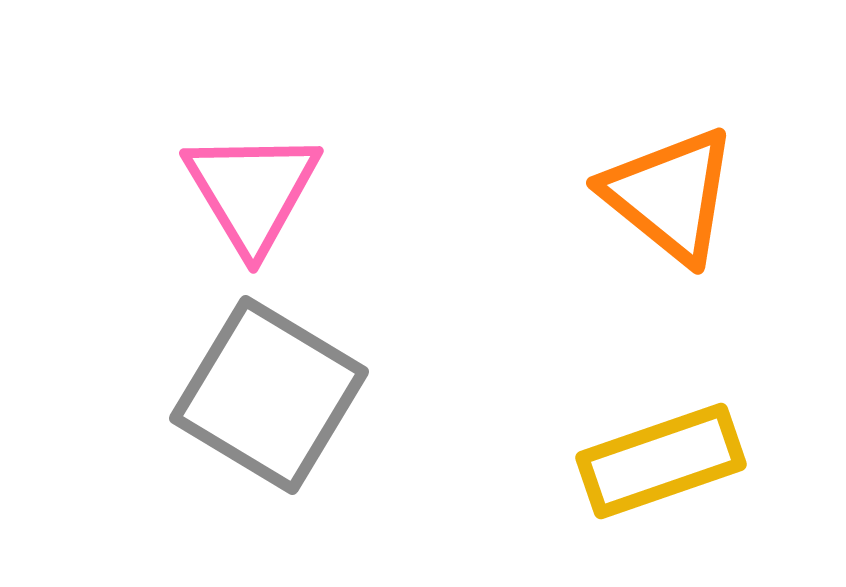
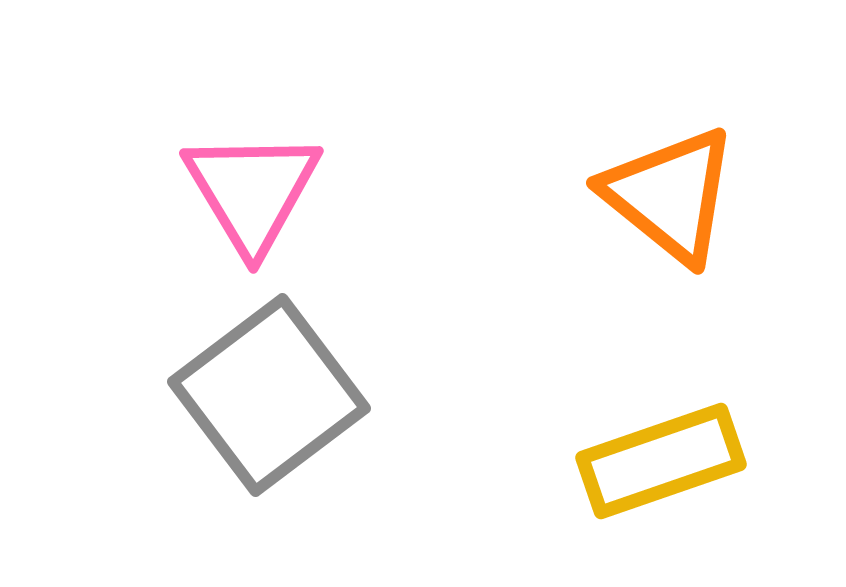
gray square: rotated 22 degrees clockwise
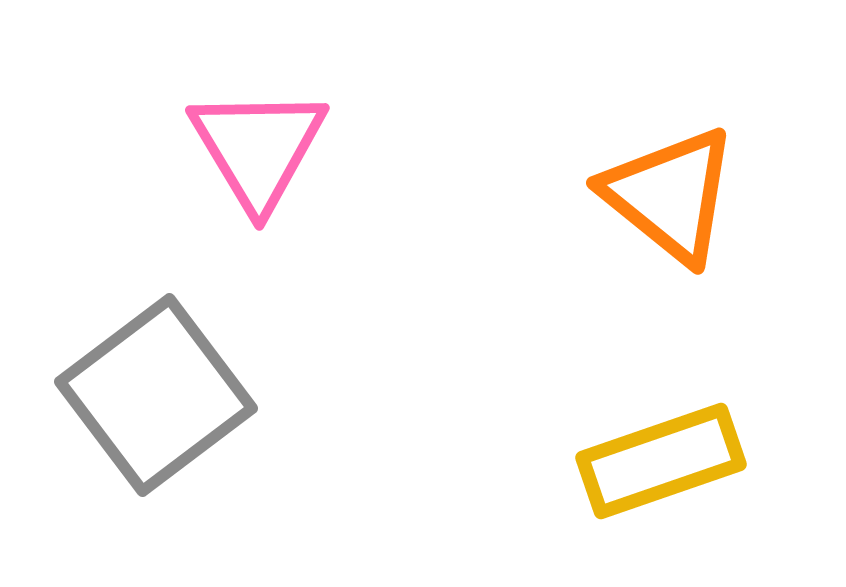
pink triangle: moved 6 px right, 43 px up
gray square: moved 113 px left
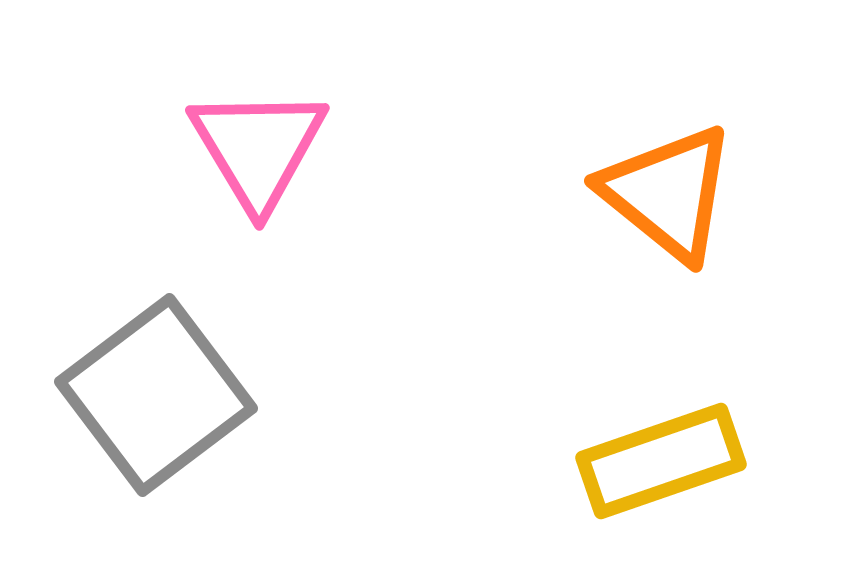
orange triangle: moved 2 px left, 2 px up
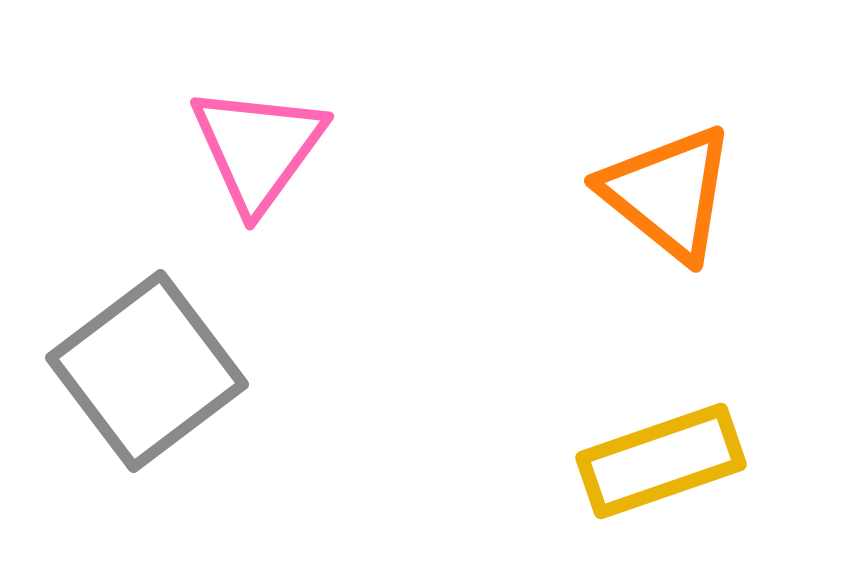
pink triangle: rotated 7 degrees clockwise
gray square: moved 9 px left, 24 px up
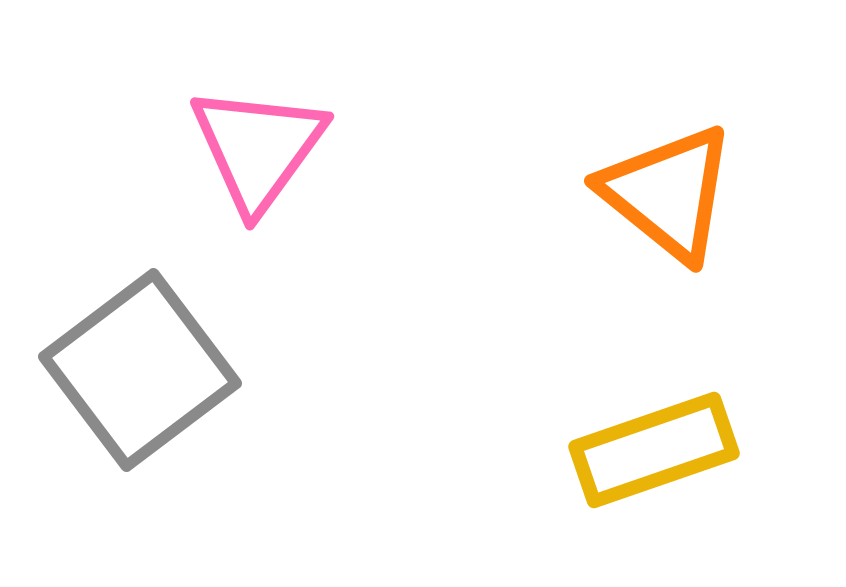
gray square: moved 7 px left, 1 px up
yellow rectangle: moved 7 px left, 11 px up
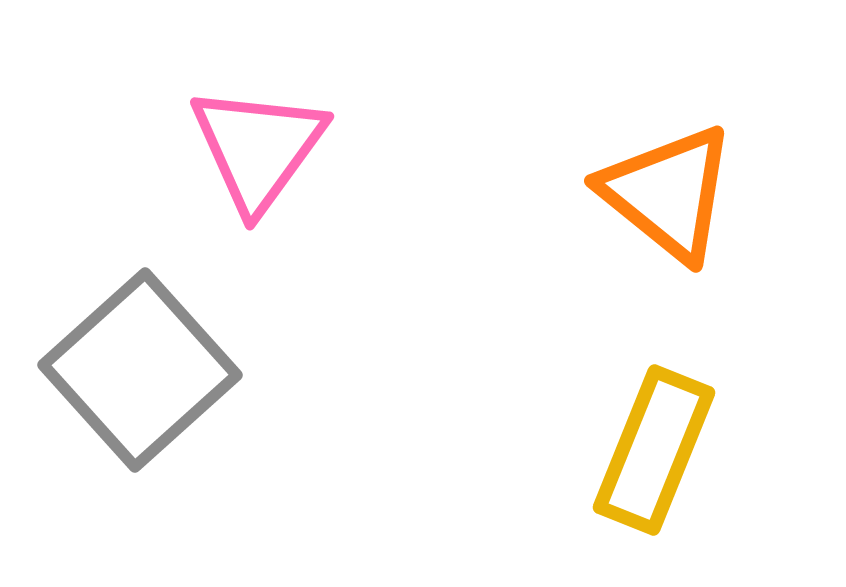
gray square: rotated 5 degrees counterclockwise
yellow rectangle: rotated 49 degrees counterclockwise
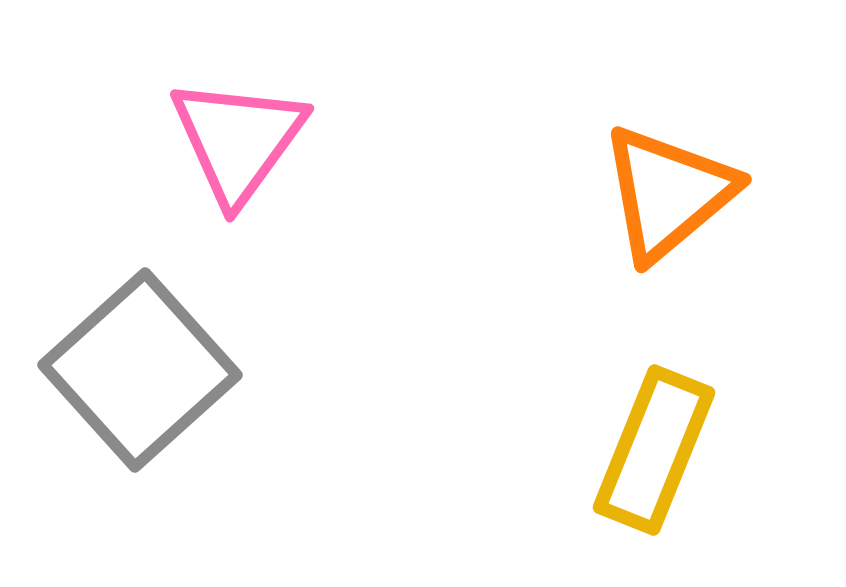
pink triangle: moved 20 px left, 8 px up
orange triangle: rotated 41 degrees clockwise
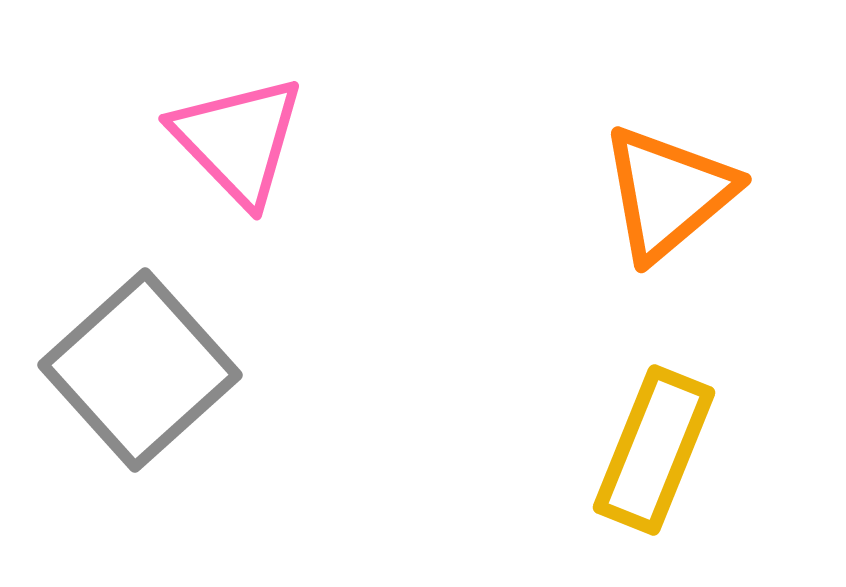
pink triangle: rotated 20 degrees counterclockwise
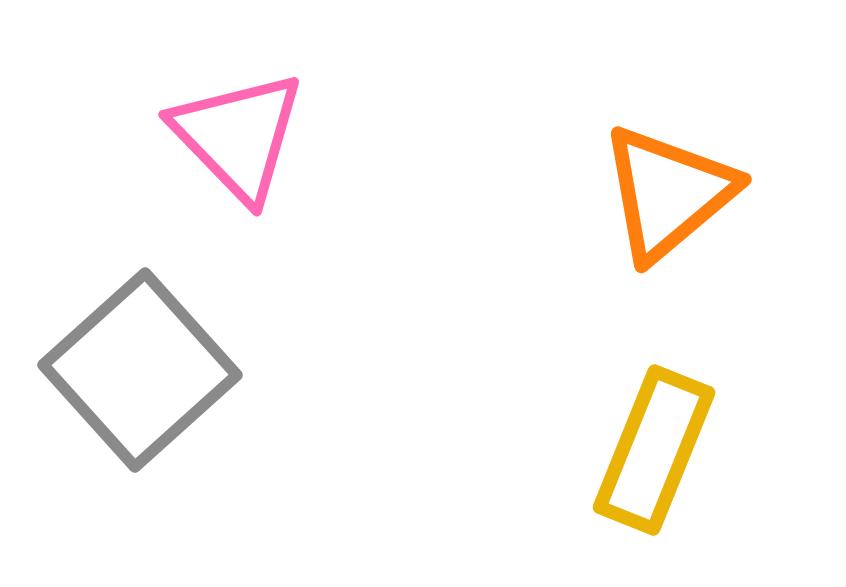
pink triangle: moved 4 px up
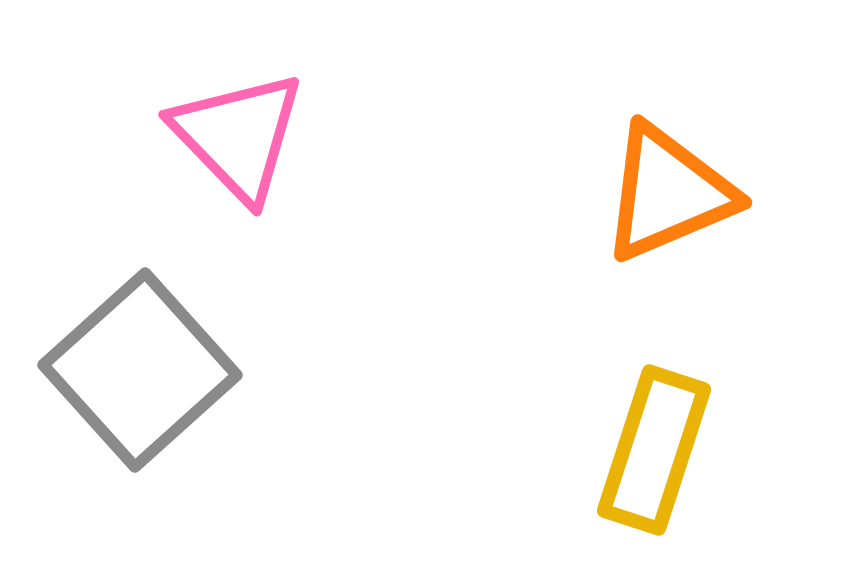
orange triangle: rotated 17 degrees clockwise
yellow rectangle: rotated 4 degrees counterclockwise
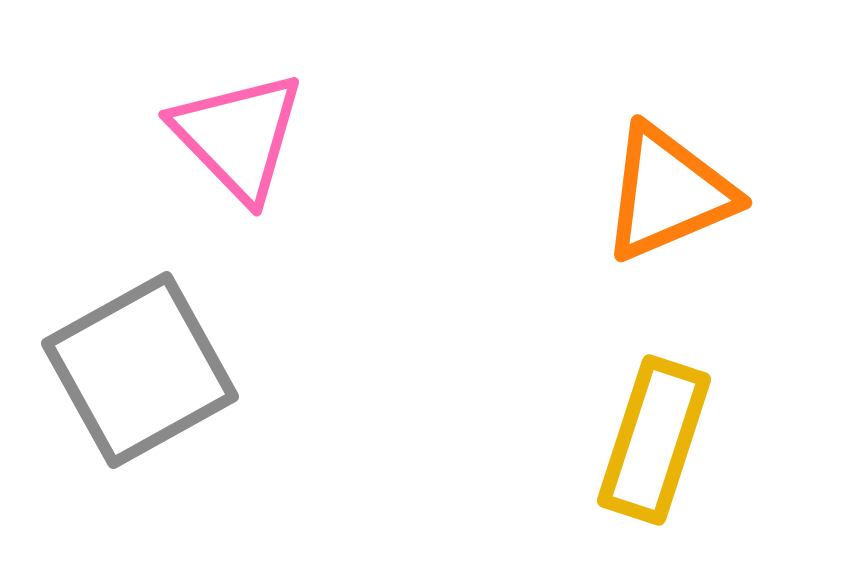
gray square: rotated 13 degrees clockwise
yellow rectangle: moved 10 px up
